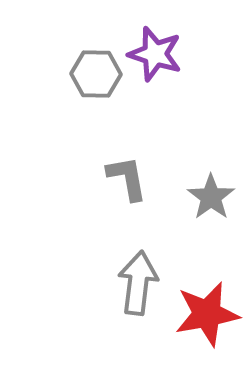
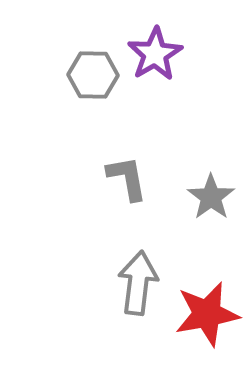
purple star: rotated 24 degrees clockwise
gray hexagon: moved 3 px left, 1 px down
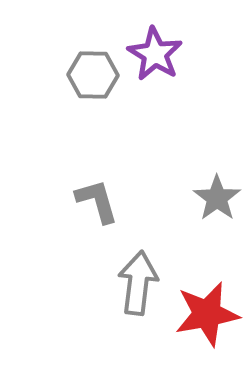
purple star: rotated 10 degrees counterclockwise
gray L-shape: moved 30 px left, 23 px down; rotated 6 degrees counterclockwise
gray star: moved 6 px right, 1 px down
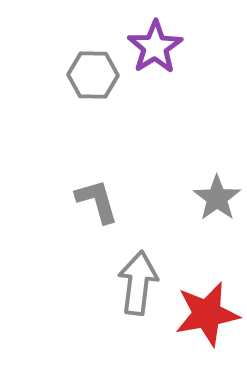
purple star: moved 7 px up; rotated 8 degrees clockwise
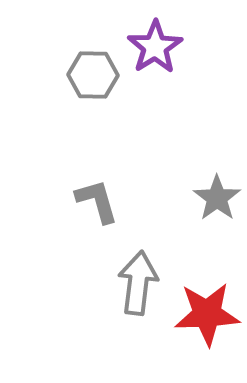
red star: rotated 8 degrees clockwise
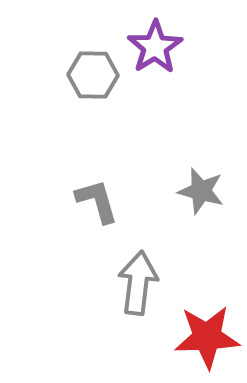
gray star: moved 16 px left, 7 px up; rotated 21 degrees counterclockwise
red star: moved 23 px down
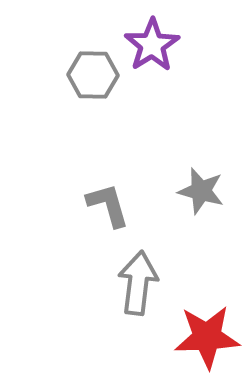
purple star: moved 3 px left, 2 px up
gray L-shape: moved 11 px right, 4 px down
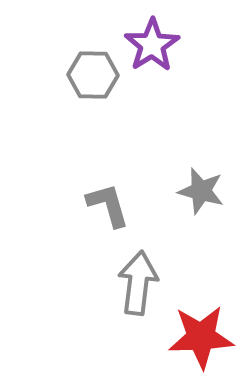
red star: moved 6 px left
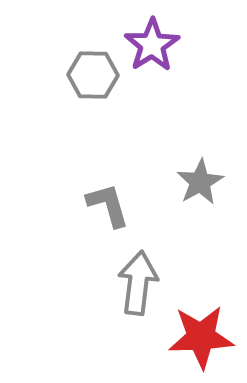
gray star: moved 1 px left, 9 px up; rotated 27 degrees clockwise
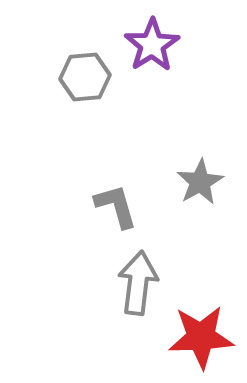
gray hexagon: moved 8 px left, 2 px down; rotated 6 degrees counterclockwise
gray L-shape: moved 8 px right, 1 px down
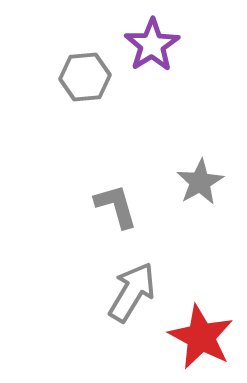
gray arrow: moved 6 px left, 9 px down; rotated 24 degrees clockwise
red star: rotated 30 degrees clockwise
